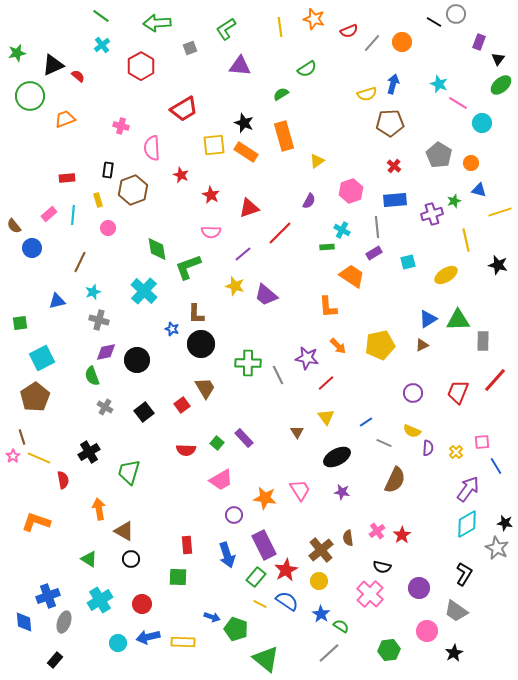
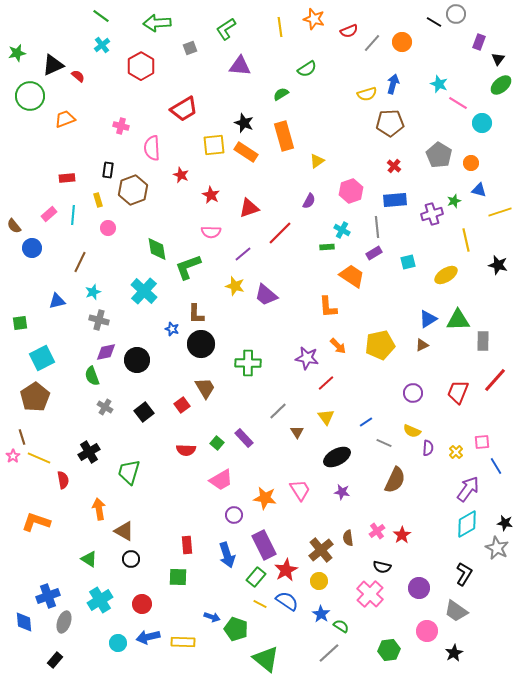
gray line at (278, 375): moved 36 px down; rotated 72 degrees clockwise
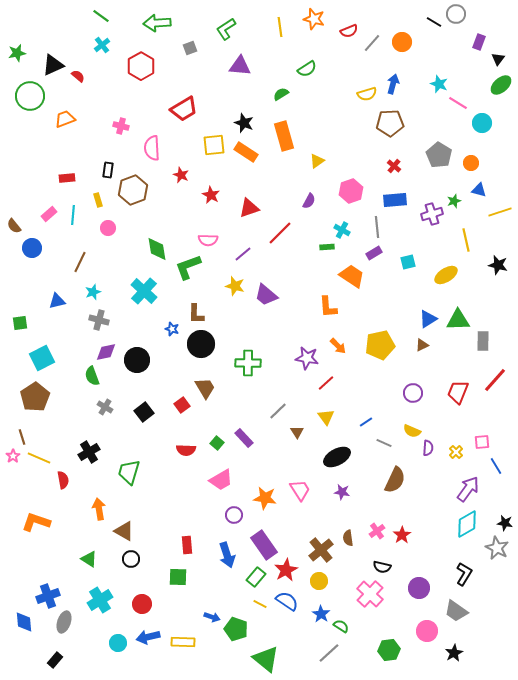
pink semicircle at (211, 232): moved 3 px left, 8 px down
purple rectangle at (264, 545): rotated 8 degrees counterclockwise
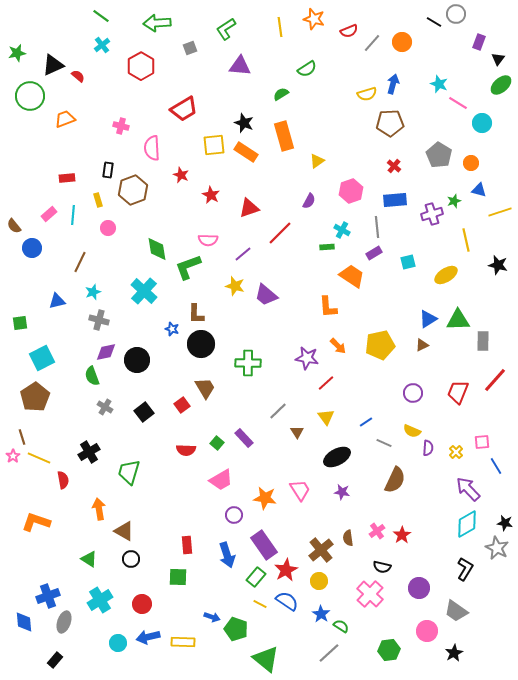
purple arrow at (468, 489): rotated 80 degrees counterclockwise
black L-shape at (464, 574): moved 1 px right, 5 px up
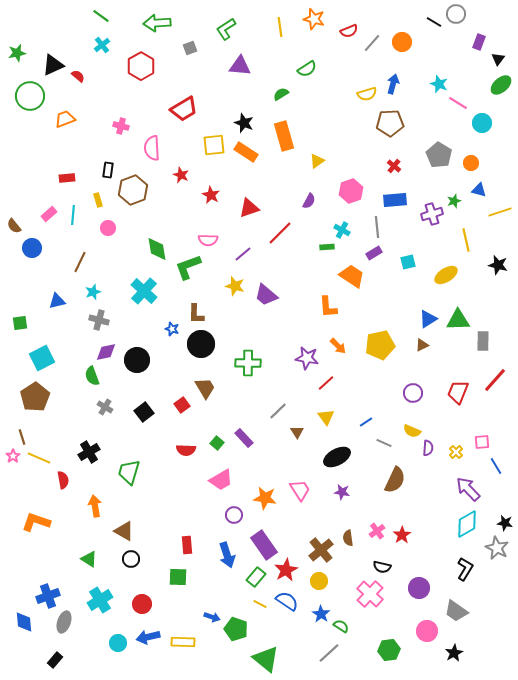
orange arrow at (99, 509): moved 4 px left, 3 px up
